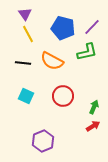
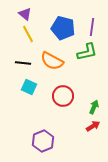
purple triangle: rotated 16 degrees counterclockwise
purple line: rotated 36 degrees counterclockwise
cyan square: moved 3 px right, 9 px up
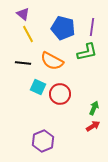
purple triangle: moved 2 px left
cyan square: moved 9 px right
red circle: moved 3 px left, 2 px up
green arrow: moved 1 px down
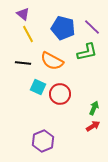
purple line: rotated 54 degrees counterclockwise
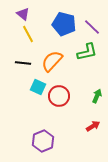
blue pentagon: moved 1 px right, 4 px up
orange semicircle: rotated 105 degrees clockwise
red circle: moved 1 px left, 2 px down
green arrow: moved 3 px right, 12 px up
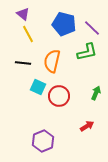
purple line: moved 1 px down
orange semicircle: rotated 30 degrees counterclockwise
green arrow: moved 1 px left, 3 px up
red arrow: moved 6 px left
